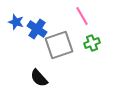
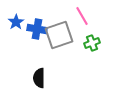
blue star: rotated 21 degrees clockwise
blue cross: rotated 24 degrees counterclockwise
gray square: moved 10 px up
black semicircle: rotated 42 degrees clockwise
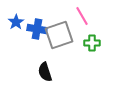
green cross: rotated 21 degrees clockwise
black semicircle: moved 6 px right, 6 px up; rotated 18 degrees counterclockwise
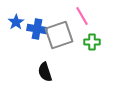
green cross: moved 1 px up
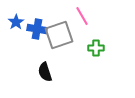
green cross: moved 4 px right, 6 px down
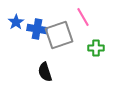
pink line: moved 1 px right, 1 px down
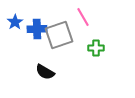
blue star: moved 1 px left
blue cross: rotated 12 degrees counterclockwise
black semicircle: rotated 42 degrees counterclockwise
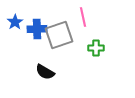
pink line: rotated 18 degrees clockwise
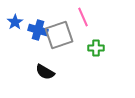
pink line: rotated 12 degrees counterclockwise
blue cross: moved 1 px right, 1 px down; rotated 18 degrees clockwise
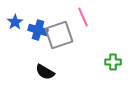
green cross: moved 17 px right, 14 px down
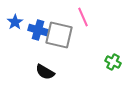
gray square: rotated 32 degrees clockwise
green cross: rotated 28 degrees clockwise
